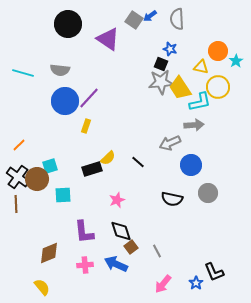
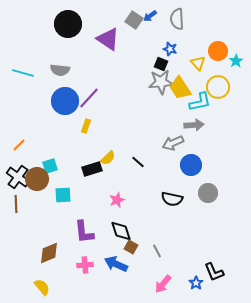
yellow triangle at (201, 67): moved 3 px left, 4 px up; rotated 35 degrees clockwise
gray arrow at (170, 143): moved 3 px right
brown square at (131, 247): rotated 24 degrees counterclockwise
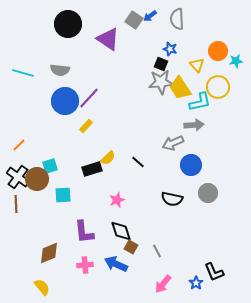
cyan star at (236, 61): rotated 24 degrees clockwise
yellow triangle at (198, 63): moved 1 px left, 2 px down
yellow rectangle at (86, 126): rotated 24 degrees clockwise
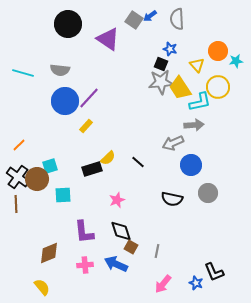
gray line at (157, 251): rotated 40 degrees clockwise
blue star at (196, 283): rotated 16 degrees counterclockwise
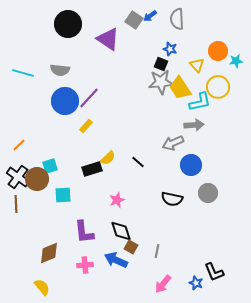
blue arrow at (116, 264): moved 4 px up
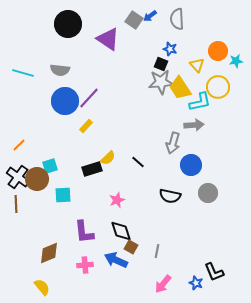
gray arrow at (173, 143): rotated 50 degrees counterclockwise
black semicircle at (172, 199): moved 2 px left, 3 px up
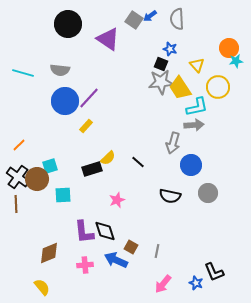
orange circle at (218, 51): moved 11 px right, 3 px up
cyan L-shape at (200, 102): moved 3 px left, 5 px down
black diamond at (121, 231): moved 16 px left
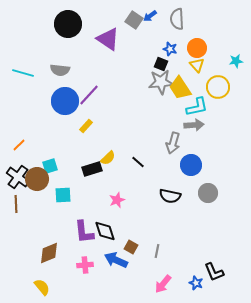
orange circle at (229, 48): moved 32 px left
purple line at (89, 98): moved 3 px up
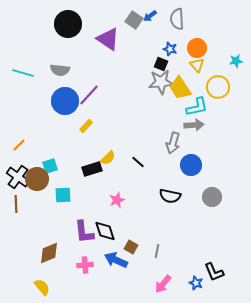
gray circle at (208, 193): moved 4 px right, 4 px down
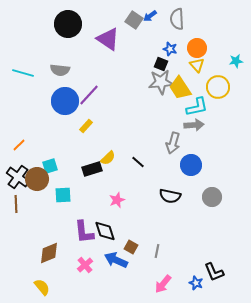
pink cross at (85, 265): rotated 35 degrees counterclockwise
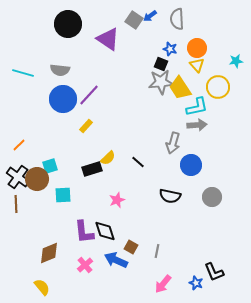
blue circle at (65, 101): moved 2 px left, 2 px up
gray arrow at (194, 125): moved 3 px right
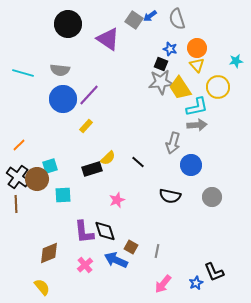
gray semicircle at (177, 19): rotated 15 degrees counterclockwise
blue star at (196, 283): rotated 24 degrees clockwise
